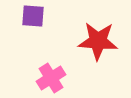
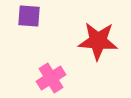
purple square: moved 4 px left
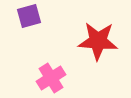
purple square: rotated 20 degrees counterclockwise
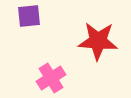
purple square: rotated 10 degrees clockwise
